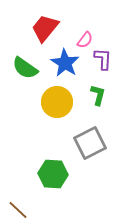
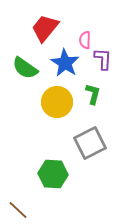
pink semicircle: rotated 144 degrees clockwise
green L-shape: moved 5 px left, 1 px up
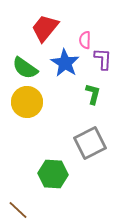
yellow circle: moved 30 px left
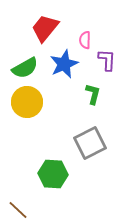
purple L-shape: moved 4 px right, 1 px down
blue star: moved 1 px left, 1 px down; rotated 16 degrees clockwise
green semicircle: rotated 64 degrees counterclockwise
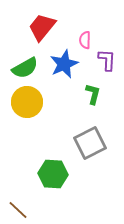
red trapezoid: moved 3 px left, 1 px up
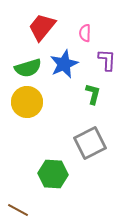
pink semicircle: moved 7 px up
green semicircle: moved 3 px right; rotated 12 degrees clockwise
brown line: rotated 15 degrees counterclockwise
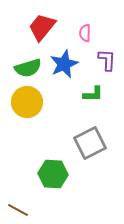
green L-shape: rotated 75 degrees clockwise
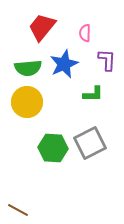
green semicircle: rotated 12 degrees clockwise
green hexagon: moved 26 px up
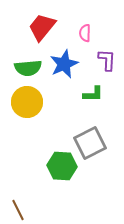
green hexagon: moved 9 px right, 18 px down
brown line: rotated 35 degrees clockwise
